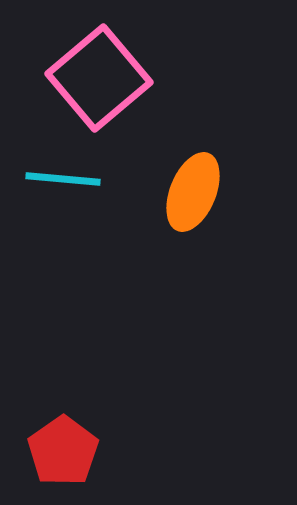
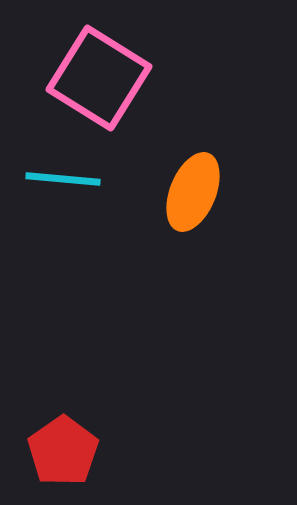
pink square: rotated 18 degrees counterclockwise
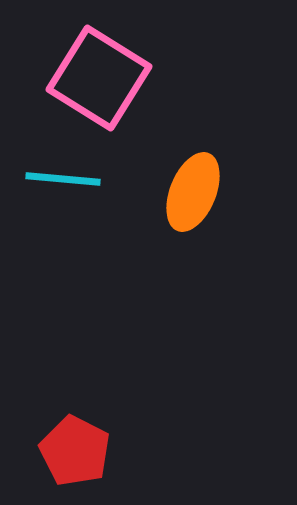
red pentagon: moved 12 px right; rotated 10 degrees counterclockwise
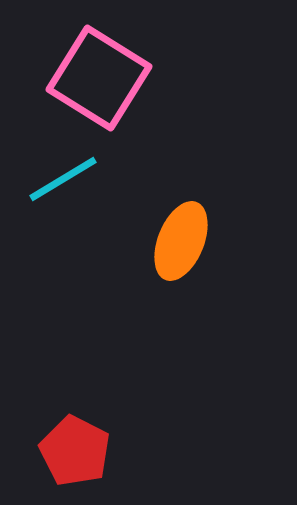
cyan line: rotated 36 degrees counterclockwise
orange ellipse: moved 12 px left, 49 px down
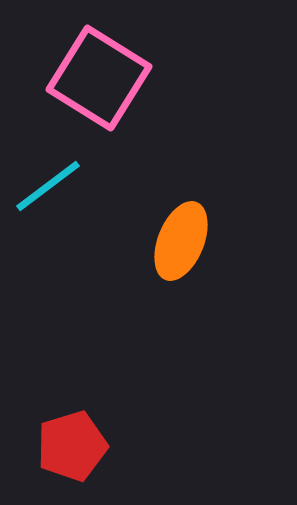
cyan line: moved 15 px left, 7 px down; rotated 6 degrees counterclockwise
red pentagon: moved 3 px left, 5 px up; rotated 28 degrees clockwise
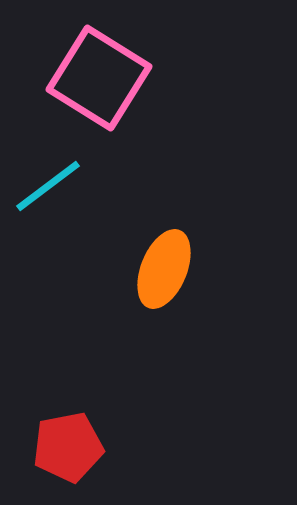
orange ellipse: moved 17 px left, 28 px down
red pentagon: moved 4 px left, 1 px down; rotated 6 degrees clockwise
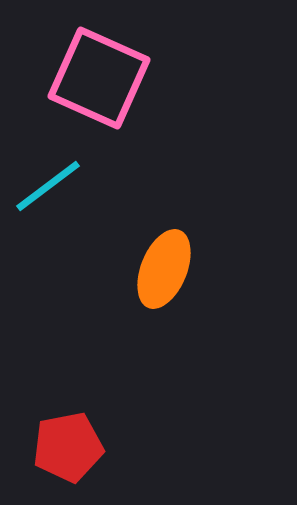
pink square: rotated 8 degrees counterclockwise
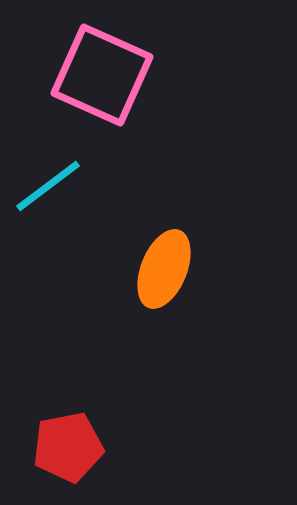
pink square: moved 3 px right, 3 px up
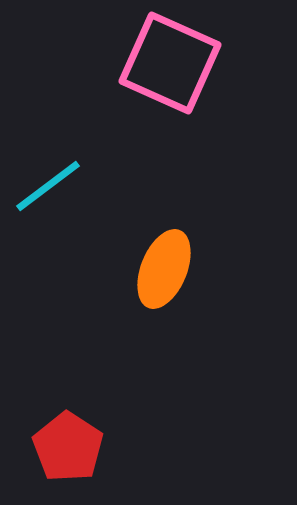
pink square: moved 68 px right, 12 px up
red pentagon: rotated 28 degrees counterclockwise
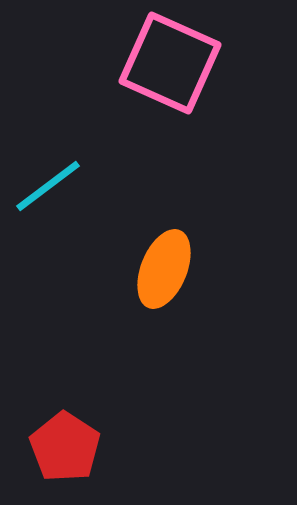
red pentagon: moved 3 px left
